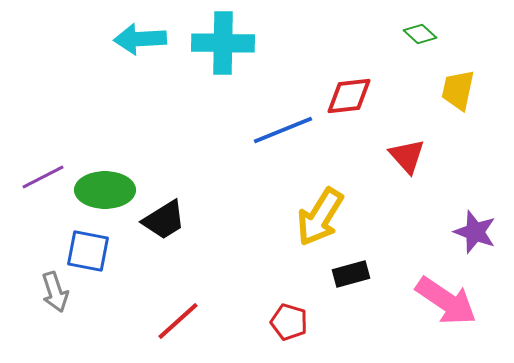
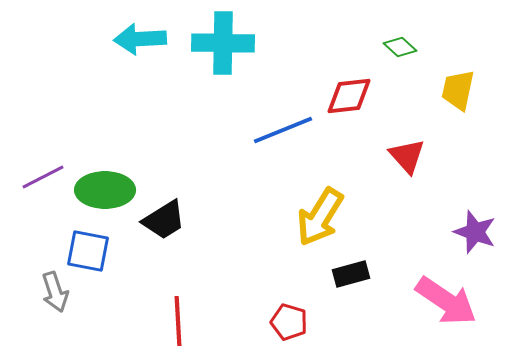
green diamond: moved 20 px left, 13 px down
red line: rotated 51 degrees counterclockwise
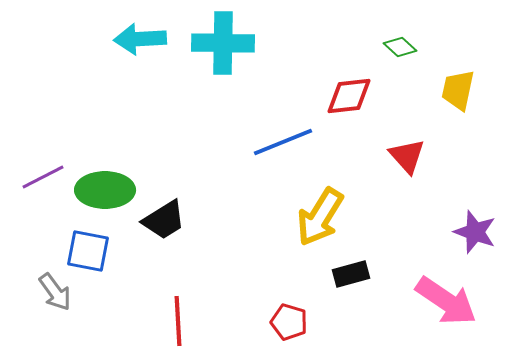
blue line: moved 12 px down
gray arrow: rotated 18 degrees counterclockwise
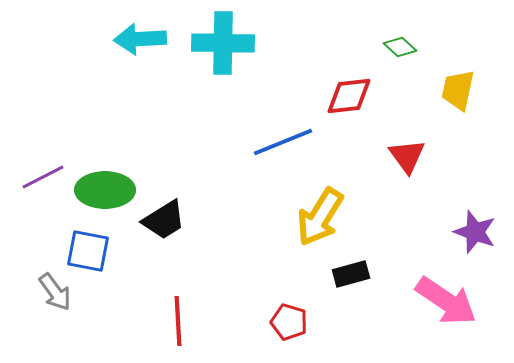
red triangle: rotated 6 degrees clockwise
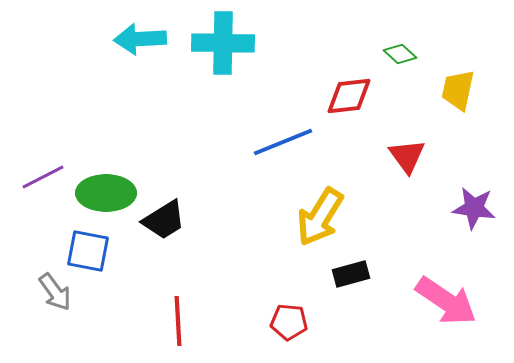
green diamond: moved 7 px down
green ellipse: moved 1 px right, 3 px down
purple star: moved 1 px left, 24 px up; rotated 12 degrees counterclockwise
red pentagon: rotated 12 degrees counterclockwise
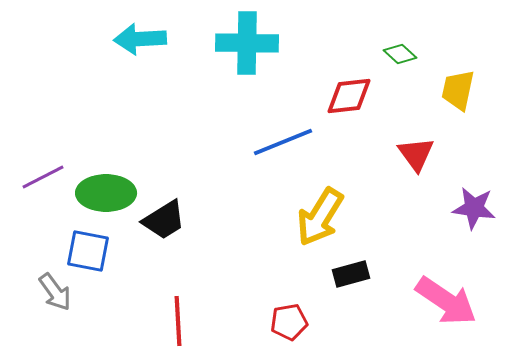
cyan cross: moved 24 px right
red triangle: moved 9 px right, 2 px up
red pentagon: rotated 15 degrees counterclockwise
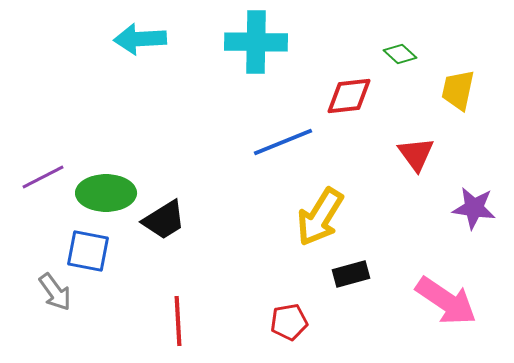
cyan cross: moved 9 px right, 1 px up
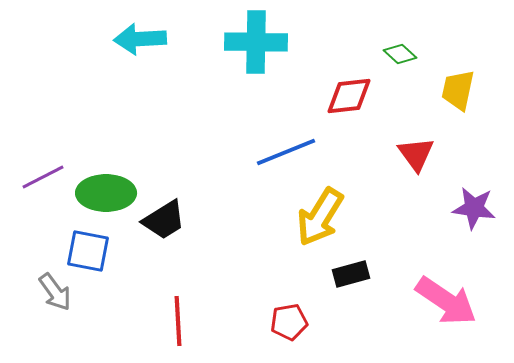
blue line: moved 3 px right, 10 px down
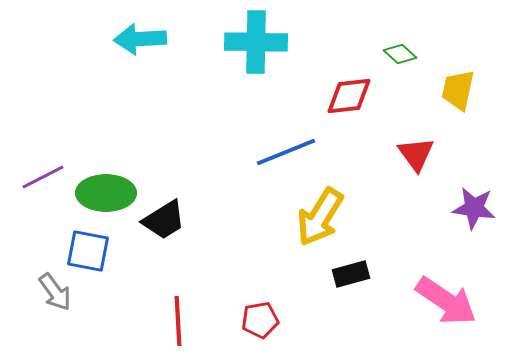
red pentagon: moved 29 px left, 2 px up
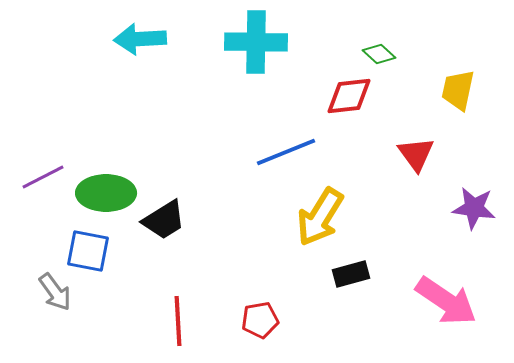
green diamond: moved 21 px left
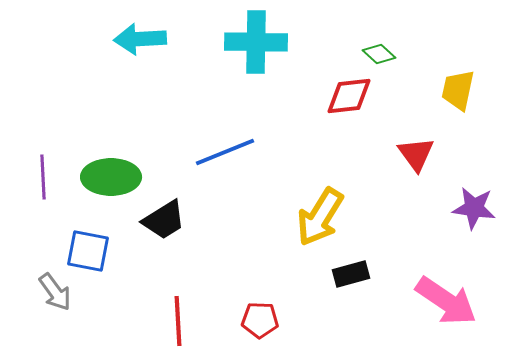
blue line: moved 61 px left
purple line: rotated 66 degrees counterclockwise
green ellipse: moved 5 px right, 16 px up
red pentagon: rotated 12 degrees clockwise
